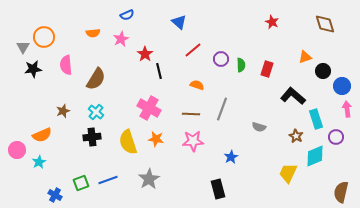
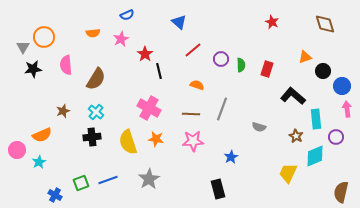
cyan rectangle at (316, 119): rotated 12 degrees clockwise
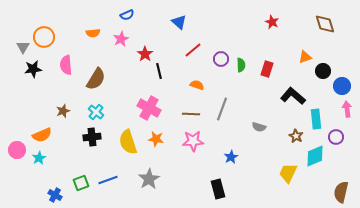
cyan star at (39, 162): moved 4 px up
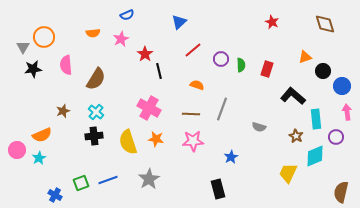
blue triangle at (179, 22): rotated 35 degrees clockwise
pink arrow at (347, 109): moved 3 px down
black cross at (92, 137): moved 2 px right, 1 px up
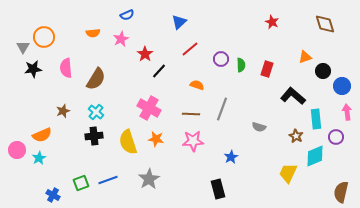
red line at (193, 50): moved 3 px left, 1 px up
pink semicircle at (66, 65): moved 3 px down
black line at (159, 71): rotated 56 degrees clockwise
blue cross at (55, 195): moved 2 px left
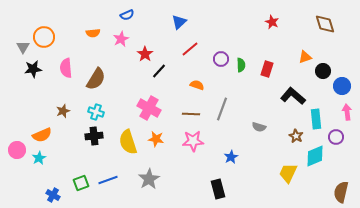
cyan cross at (96, 112): rotated 21 degrees counterclockwise
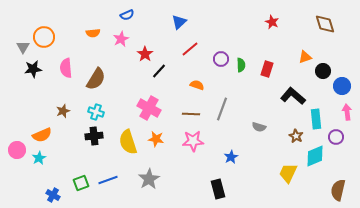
brown semicircle at (341, 192): moved 3 px left, 2 px up
